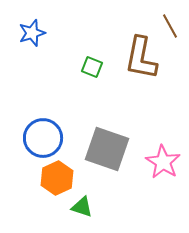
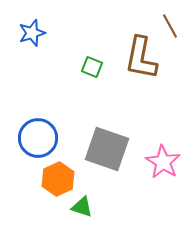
blue circle: moved 5 px left
orange hexagon: moved 1 px right, 1 px down
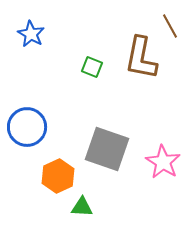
blue star: moved 1 px left, 1 px down; rotated 24 degrees counterclockwise
blue circle: moved 11 px left, 11 px up
orange hexagon: moved 3 px up
green triangle: rotated 15 degrees counterclockwise
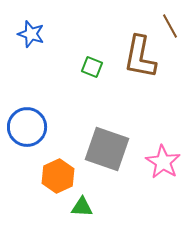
blue star: rotated 12 degrees counterclockwise
brown L-shape: moved 1 px left, 1 px up
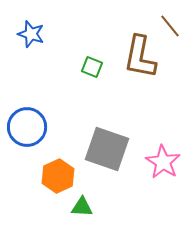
brown line: rotated 10 degrees counterclockwise
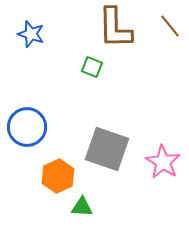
brown L-shape: moved 25 px left, 29 px up; rotated 12 degrees counterclockwise
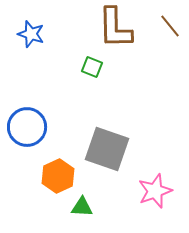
pink star: moved 8 px left, 29 px down; rotated 20 degrees clockwise
